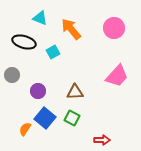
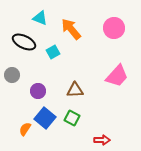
black ellipse: rotated 10 degrees clockwise
brown triangle: moved 2 px up
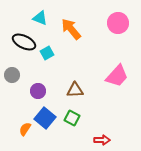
pink circle: moved 4 px right, 5 px up
cyan square: moved 6 px left, 1 px down
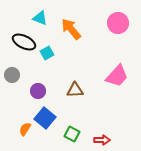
green square: moved 16 px down
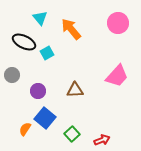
cyan triangle: rotated 28 degrees clockwise
green square: rotated 21 degrees clockwise
red arrow: rotated 21 degrees counterclockwise
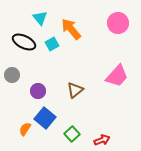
cyan square: moved 5 px right, 9 px up
brown triangle: rotated 36 degrees counterclockwise
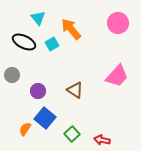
cyan triangle: moved 2 px left
brown triangle: rotated 48 degrees counterclockwise
red arrow: rotated 147 degrees counterclockwise
